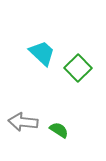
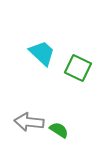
green square: rotated 20 degrees counterclockwise
gray arrow: moved 6 px right
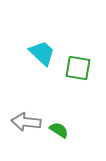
green square: rotated 16 degrees counterclockwise
gray arrow: moved 3 px left
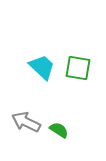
cyan trapezoid: moved 14 px down
gray arrow: rotated 20 degrees clockwise
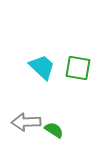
gray arrow: rotated 28 degrees counterclockwise
green semicircle: moved 5 px left
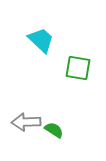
cyan trapezoid: moved 1 px left, 27 px up
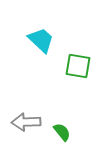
green square: moved 2 px up
green semicircle: moved 8 px right, 2 px down; rotated 18 degrees clockwise
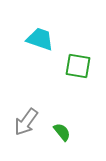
cyan trapezoid: moved 1 px left, 1 px up; rotated 24 degrees counterclockwise
gray arrow: rotated 52 degrees counterclockwise
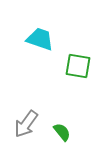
gray arrow: moved 2 px down
